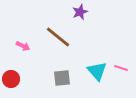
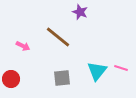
purple star: rotated 28 degrees counterclockwise
cyan triangle: rotated 20 degrees clockwise
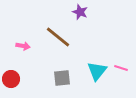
pink arrow: rotated 16 degrees counterclockwise
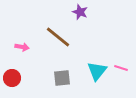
pink arrow: moved 1 px left, 1 px down
red circle: moved 1 px right, 1 px up
